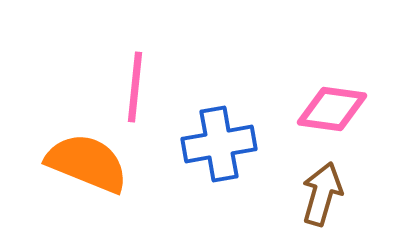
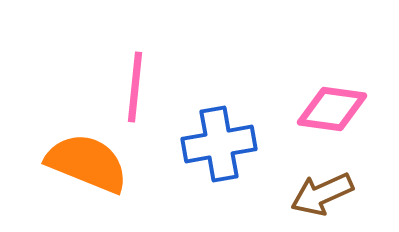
brown arrow: rotated 130 degrees counterclockwise
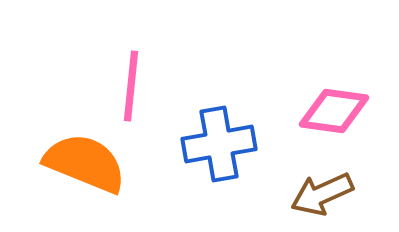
pink line: moved 4 px left, 1 px up
pink diamond: moved 2 px right, 2 px down
orange semicircle: moved 2 px left
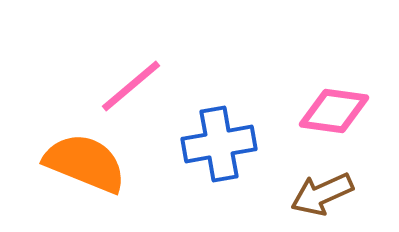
pink line: rotated 44 degrees clockwise
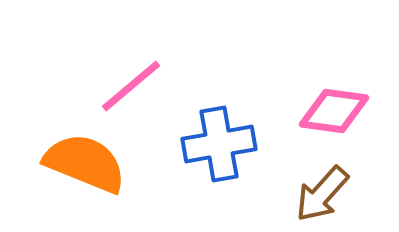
brown arrow: rotated 24 degrees counterclockwise
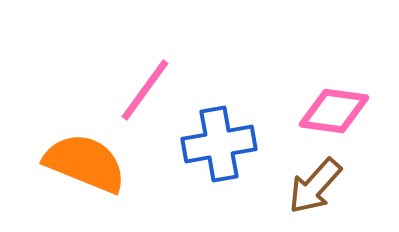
pink line: moved 14 px right, 4 px down; rotated 14 degrees counterclockwise
brown arrow: moved 7 px left, 8 px up
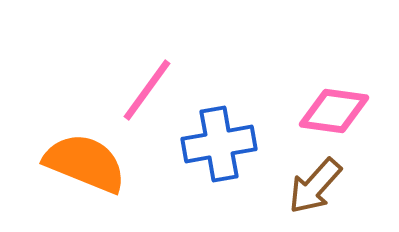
pink line: moved 2 px right
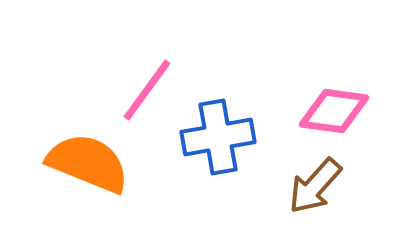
blue cross: moved 1 px left, 7 px up
orange semicircle: moved 3 px right
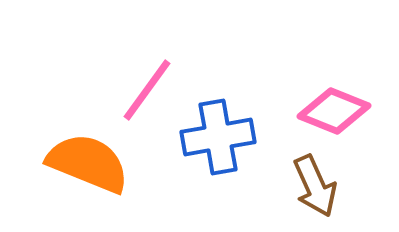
pink diamond: rotated 14 degrees clockwise
brown arrow: rotated 66 degrees counterclockwise
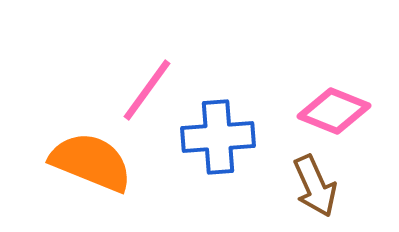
blue cross: rotated 6 degrees clockwise
orange semicircle: moved 3 px right, 1 px up
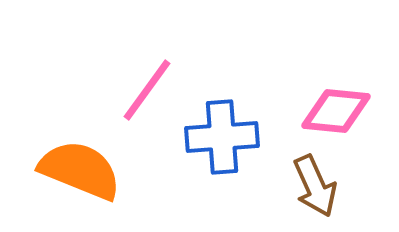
pink diamond: moved 2 px right; rotated 16 degrees counterclockwise
blue cross: moved 4 px right
orange semicircle: moved 11 px left, 8 px down
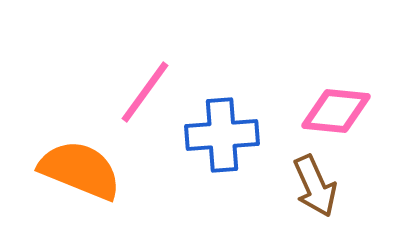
pink line: moved 2 px left, 2 px down
blue cross: moved 2 px up
